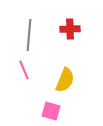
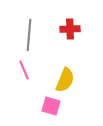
pink square: moved 5 px up
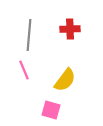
yellow semicircle: rotated 15 degrees clockwise
pink square: moved 4 px down
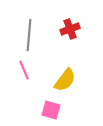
red cross: rotated 18 degrees counterclockwise
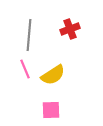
pink line: moved 1 px right, 1 px up
yellow semicircle: moved 12 px left, 5 px up; rotated 20 degrees clockwise
pink square: rotated 18 degrees counterclockwise
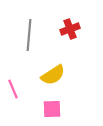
pink line: moved 12 px left, 20 px down
pink square: moved 1 px right, 1 px up
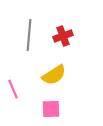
red cross: moved 7 px left, 7 px down
yellow semicircle: moved 1 px right
pink square: moved 1 px left
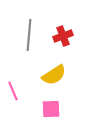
pink line: moved 2 px down
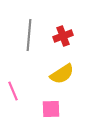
yellow semicircle: moved 8 px right, 1 px up
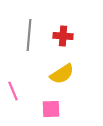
red cross: rotated 24 degrees clockwise
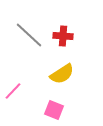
gray line: rotated 52 degrees counterclockwise
pink line: rotated 66 degrees clockwise
pink square: moved 3 px right, 1 px down; rotated 24 degrees clockwise
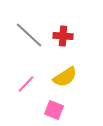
yellow semicircle: moved 3 px right, 3 px down
pink line: moved 13 px right, 7 px up
